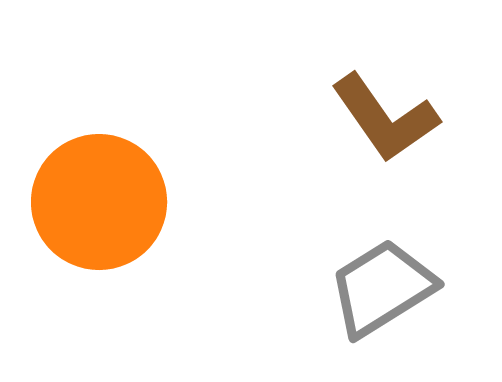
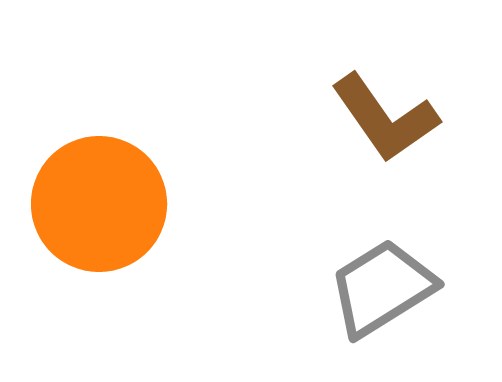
orange circle: moved 2 px down
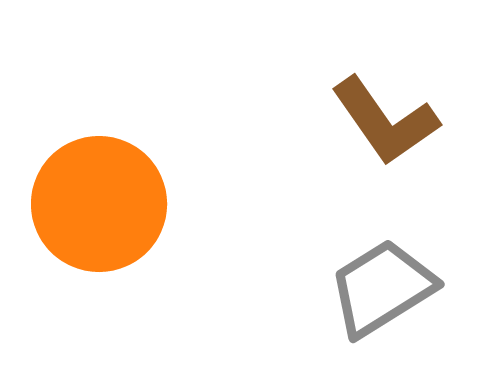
brown L-shape: moved 3 px down
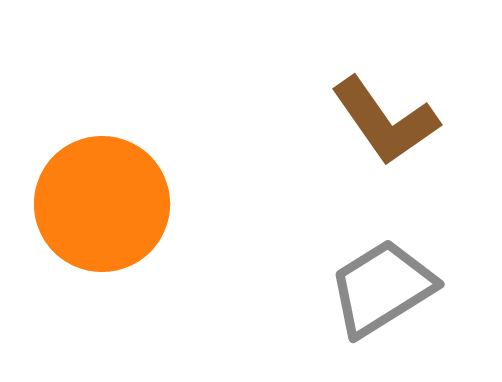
orange circle: moved 3 px right
